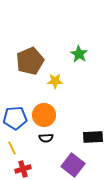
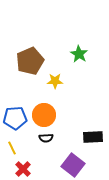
red cross: rotated 28 degrees counterclockwise
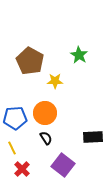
green star: moved 1 px down
brown pentagon: rotated 20 degrees counterclockwise
orange circle: moved 1 px right, 2 px up
black semicircle: rotated 120 degrees counterclockwise
purple square: moved 10 px left
red cross: moved 1 px left
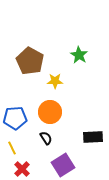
orange circle: moved 5 px right, 1 px up
purple square: rotated 20 degrees clockwise
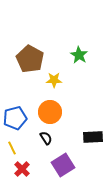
brown pentagon: moved 2 px up
yellow star: moved 1 px left, 1 px up
blue pentagon: rotated 10 degrees counterclockwise
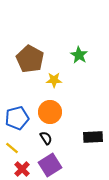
blue pentagon: moved 2 px right
yellow line: rotated 24 degrees counterclockwise
purple square: moved 13 px left
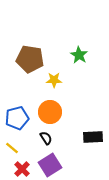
brown pentagon: rotated 20 degrees counterclockwise
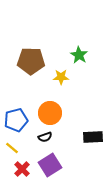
brown pentagon: moved 1 px right, 2 px down; rotated 8 degrees counterclockwise
yellow star: moved 7 px right, 3 px up
orange circle: moved 1 px down
blue pentagon: moved 1 px left, 2 px down
black semicircle: moved 1 px left, 1 px up; rotated 104 degrees clockwise
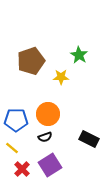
brown pentagon: rotated 20 degrees counterclockwise
orange circle: moved 2 px left, 1 px down
blue pentagon: rotated 15 degrees clockwise
black rectangle: moved 4 px left, 2 px down; rotated 30 degrees clockwise
